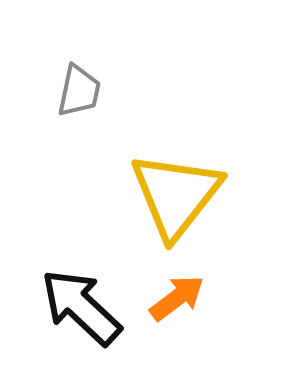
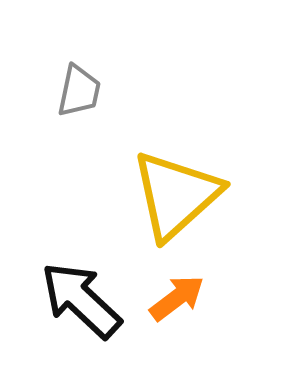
yellow triangle: rotated 10 degrees clockwise
black arrow: moved 7 px up
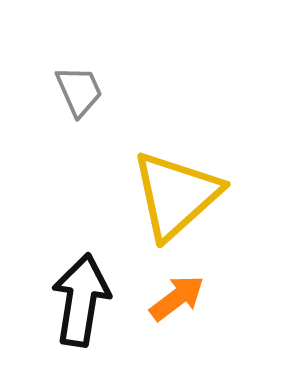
gray trapezoid: rotated 36 degrees counterclockwise
black arrow: rotated 56 degrees clockwise
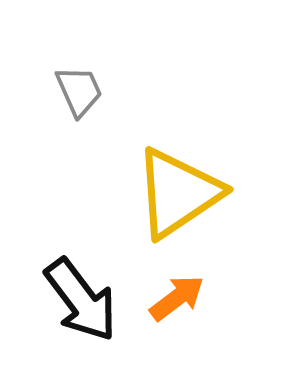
yellow triangle: moved 2 px right, 2 px up; rotated 8 degrees clockwise
black arrow: rotated 134 degrees clockwise
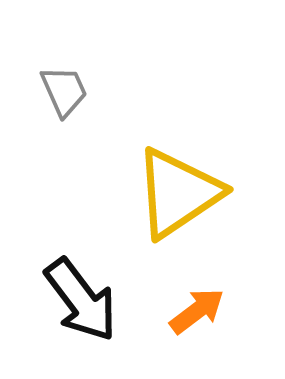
gray trapezoid: moved 15 px left
orange arrow: moved 20 px right, 13 px down
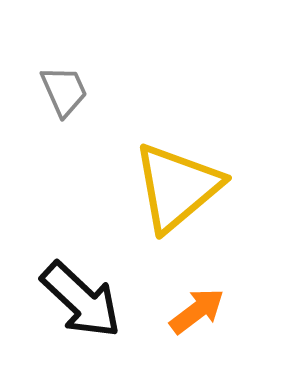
yellow triangle: moved 1 px left, 6 px up; rotated 6 degrees counterclockwise
black arrow: rotated 10 degrees counterclockwise
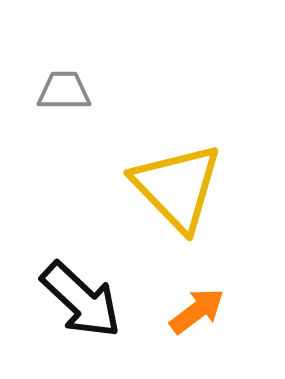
gray trapezoid: rotated 66 degrees counterclockwise
yellow triangle: rotated 34 degrees counterclockwise
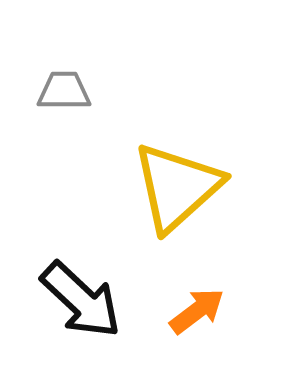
yellow triangle: rotated 32 degrees clockwise
